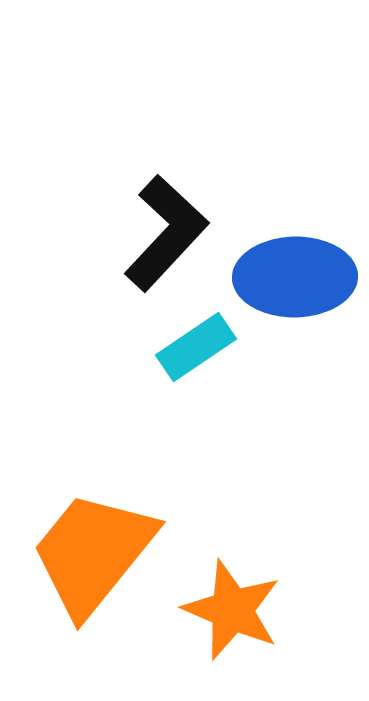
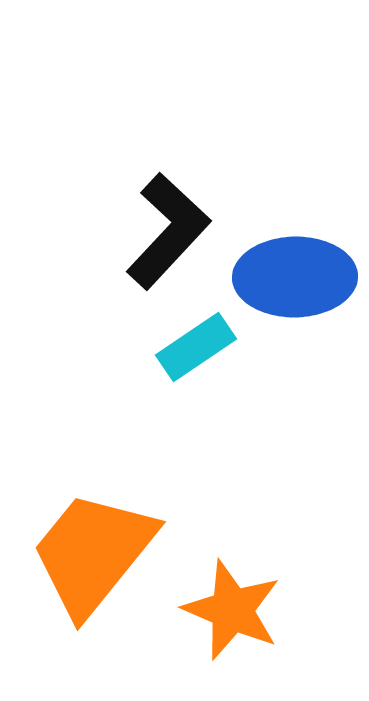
black L-shape: moved 2 px right, 2 px up
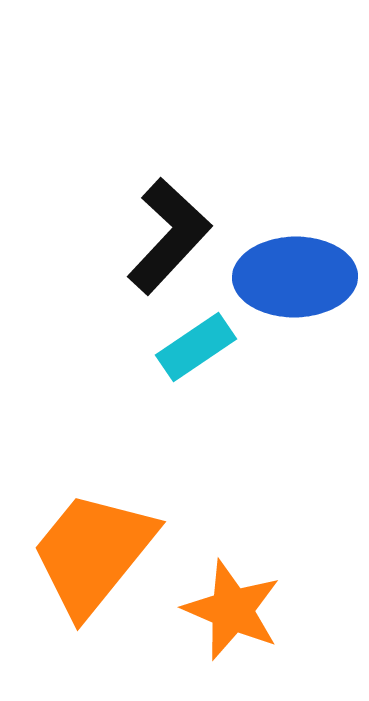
black L-shape: moved 1 px right, 5 px down
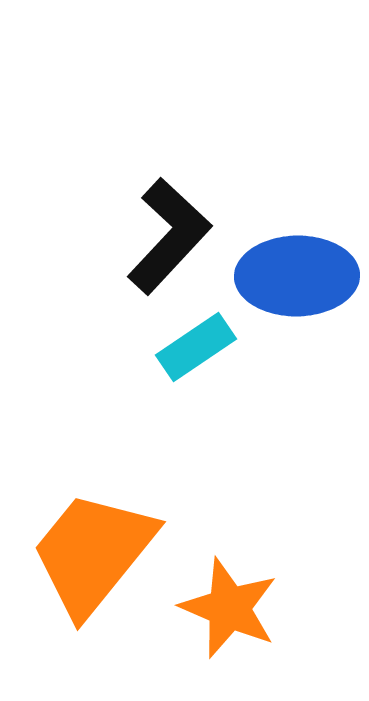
blue ellipse: moved 2 px right, 1 px up
orange star: moved 3 px left, 2 px up
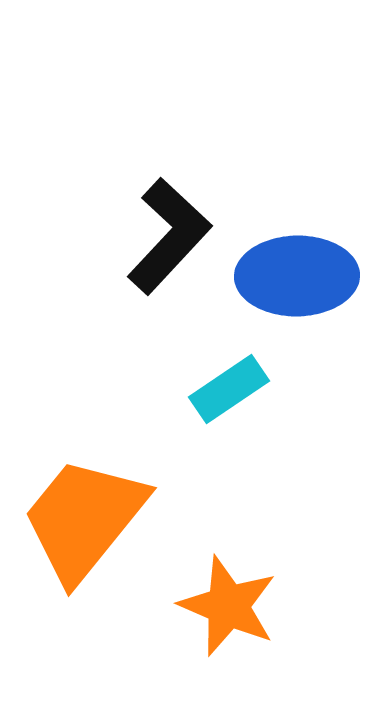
cyan rectangle: moved 33 px right, 42 px down
orange trapezoid: moved 9 px left, 34 px up
orange star: moved 1 px left, 2 px up
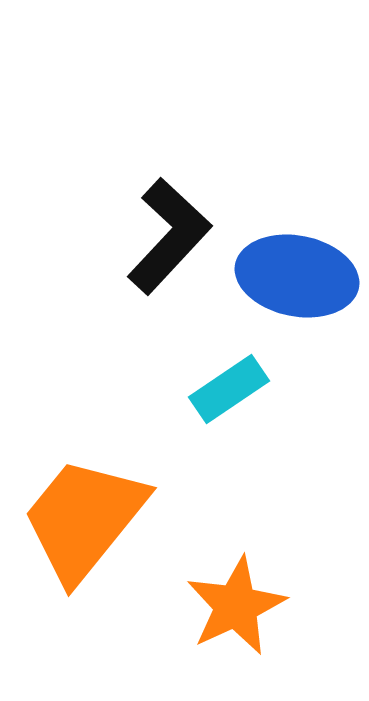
blue ellipse: rotated 12 degrees clockwise
orange star: moved 8 px right; rotated 24 degrees clockwise
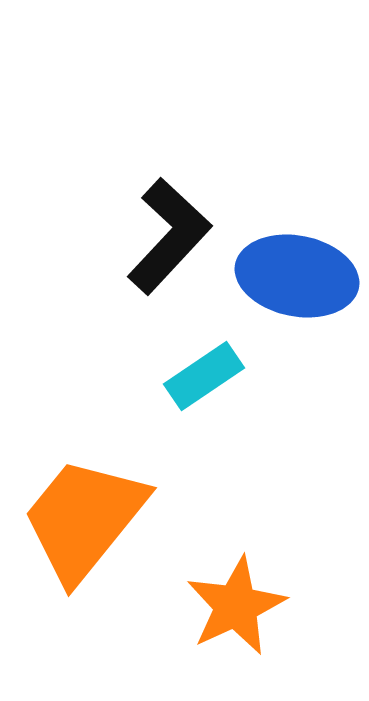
cyan rectangle: moved 25 px left, 13 px up
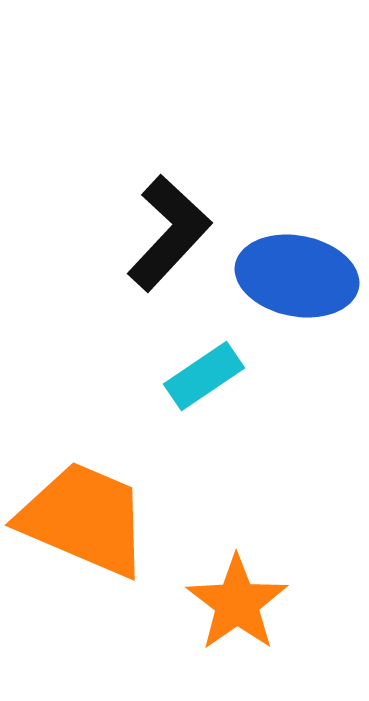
black L-shape: moved 3 px up
orange trapezoid: rotated 74 degrees clockwise
orange star: moved 1 px right, 3 px up; rotated 10 degrees counterclockwise
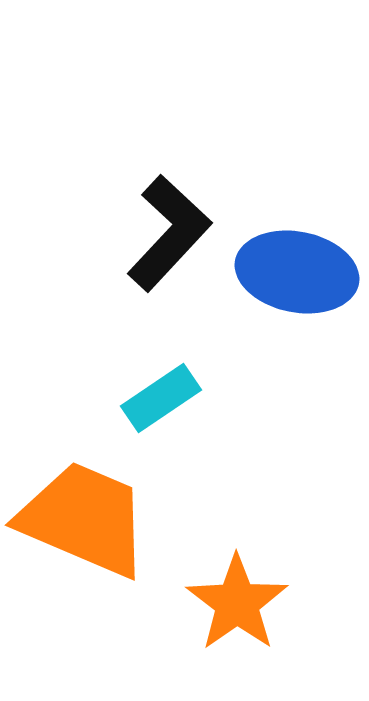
blue ellipse: moved 4 px up
cyan rectangle: moved 43 px left, 22 px down
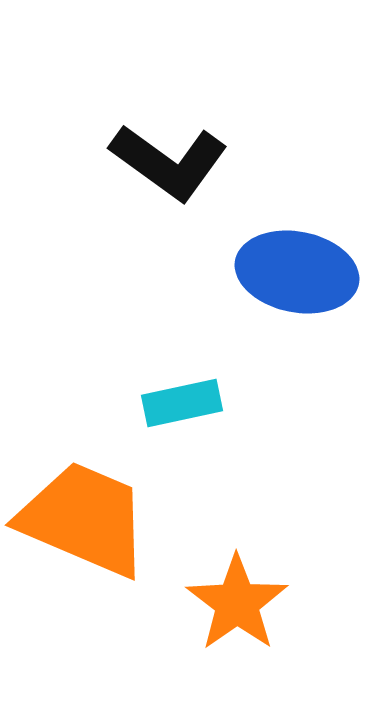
black L-shape: moved 71 px up; rotated 83 degrees clockwise
cyan rectangle: moved 21 px right, 5 px down; rotated 22 degrees clockwise
